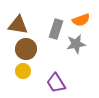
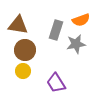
gray rectangle: moved 1 px down
brown circle: moved 1 px left, 1 px down
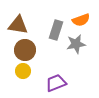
purple trapezoid: rotated 100 degrees clockwise
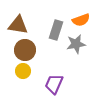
purple trapezoid: moved 2 px left, 1 px down; rotated 45 degrees counterclockwise
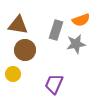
yellow circle: moved 10 px left, 3 px down
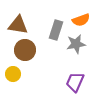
purple trapezoid: moved 21 px right, 2 px up
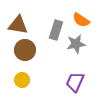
orange semicircle: rotated 54 degrees clockwise
yellow circle: moved 9 px right, 6 px down
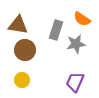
orange semicircle: moved 1 px right, 1 px up
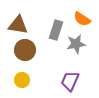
purple trapezoid: moved 5 px left, 1 px up
